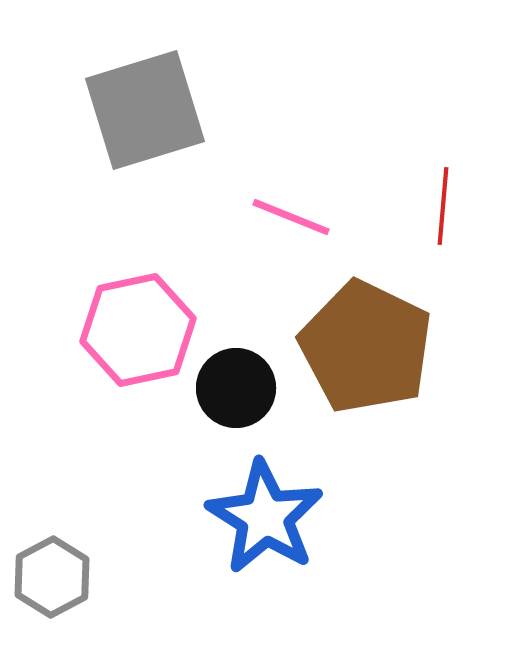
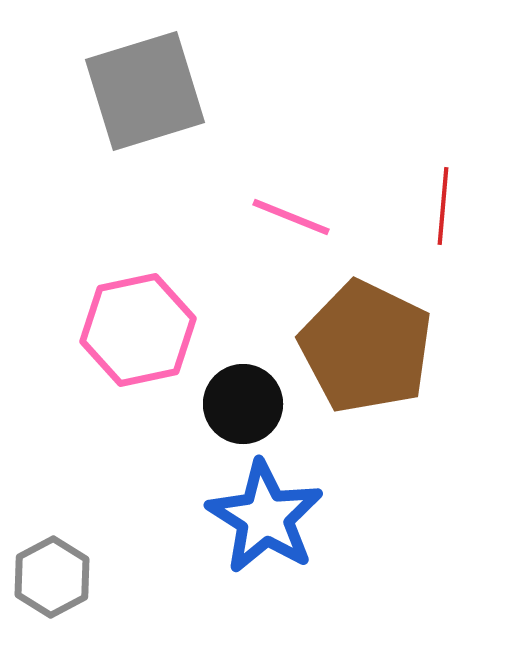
gray square: moved 19 px up
black circle: moved 7 px right, 16 px down
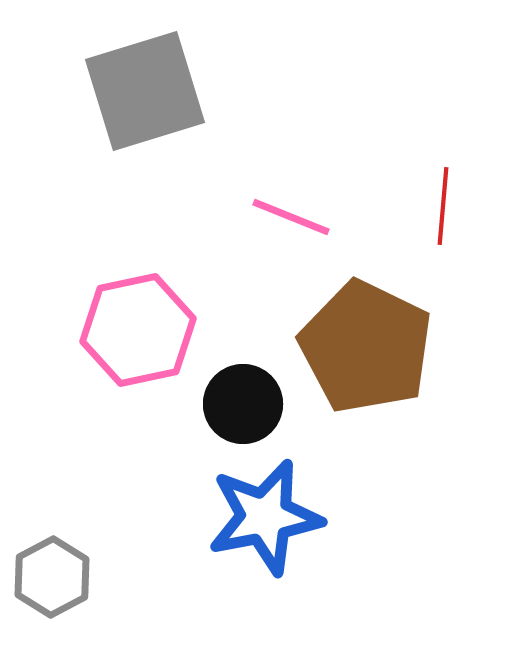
blue star: rotated 29 degrees clockwise
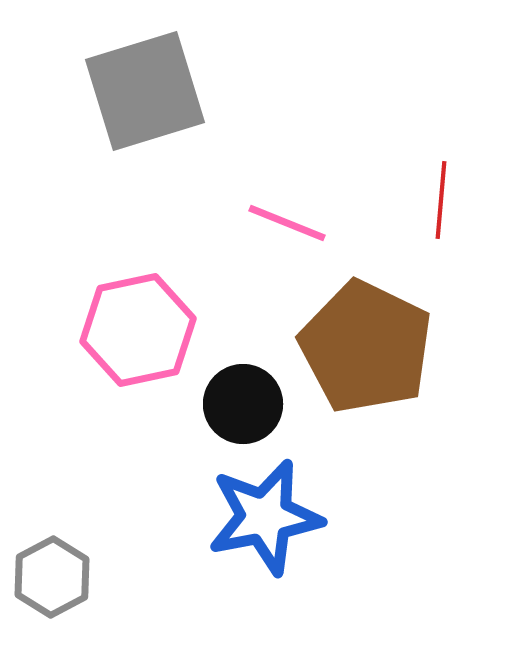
red line: moved 2 px left, 6 px up
pink line: moved 4 px left, 6 px down
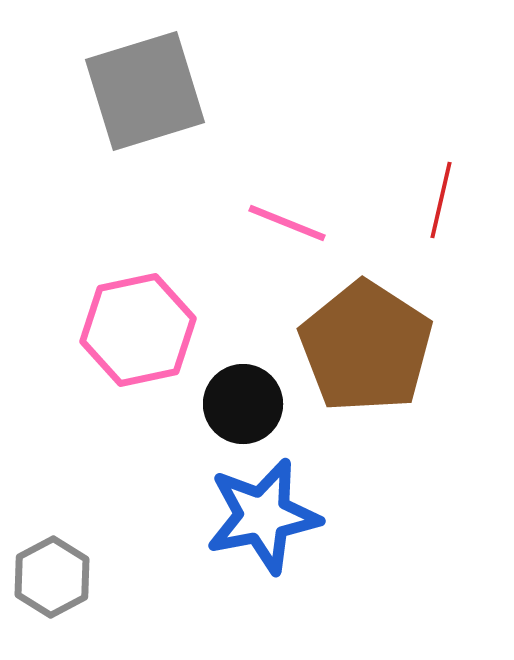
red line: rotated 8 degrees clockwise
brown pentagon: rotated 7 degrees clockwise
blue star: moved 2 px left, 1 px up
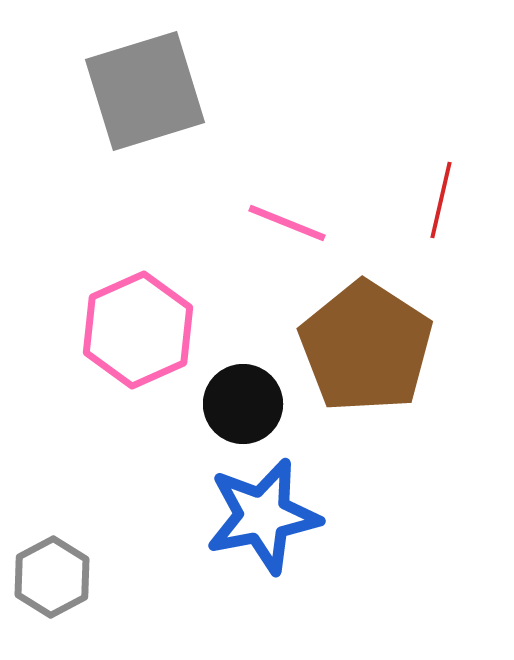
pink hexagon: rotated 12 degrees counterclockwise
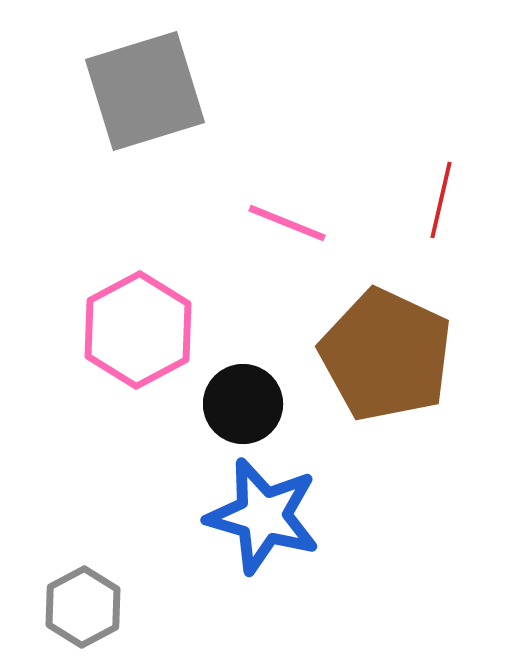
pink hexagon: rotated 4 degrees counterclockwise
brown pentagon: moved 20 px right, 8 px down; rotated 8 degrees counterclockwise
blue star: rotated 27 degrees clockwise
gray hexagon: moved 31 px right, 30 px down
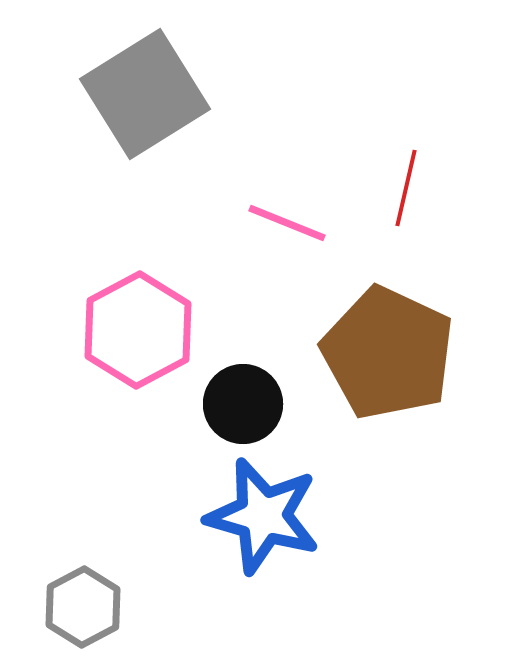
gray square: moved 3 px down; rotated 15 degrees counterclockwise
red line: moved 35 px left, 12 px up
brown pentagon: moved 2 px right, 2 px up
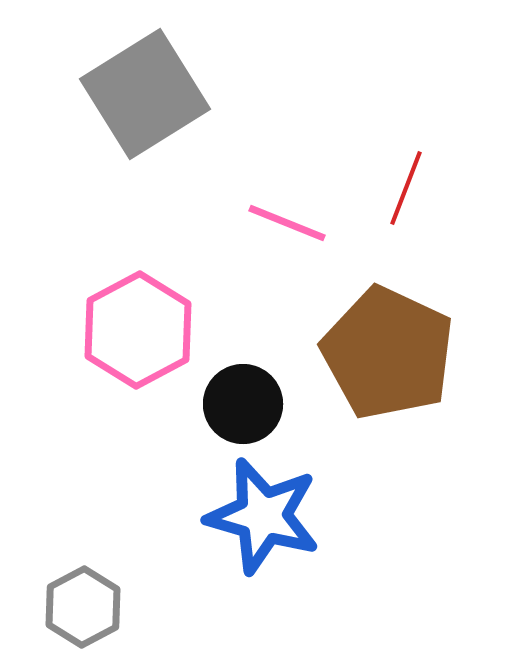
red line: rotated 8 degrees clockwise
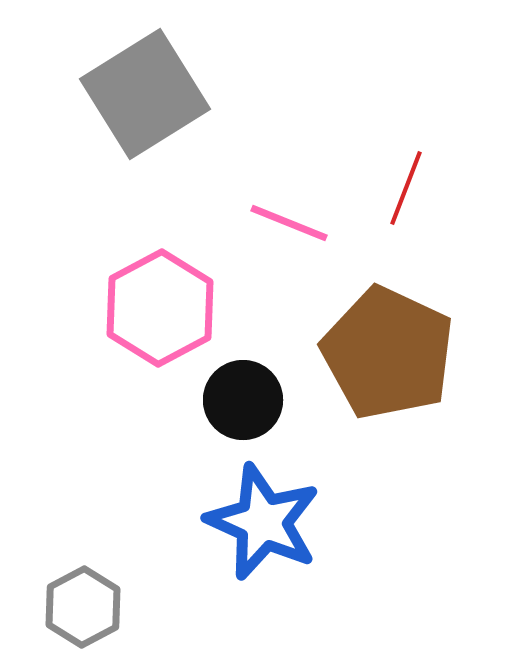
pink line: moved 2 px right
pink hexagon: moved 22 px right, 22 px up
black circle: moved 4 px up
blue star: moved 6 px down; rotated 8 degrees clockwise
